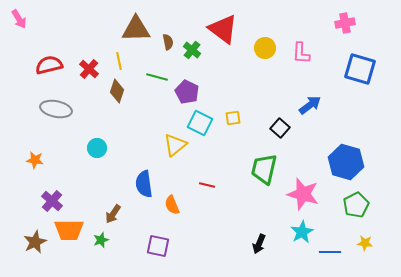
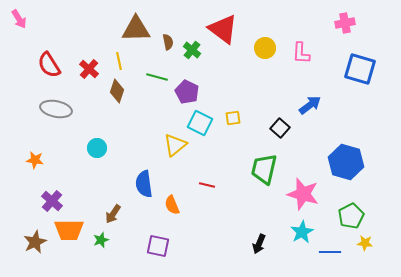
red semicircle: rotated 108 degrees counterclockwise
green pentagon: moved 5 px left, 11 px down
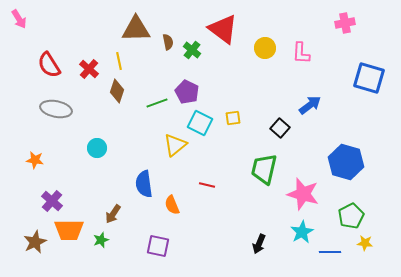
blue square: moved 9 px right, 9 px down
green line: moved 26 px down; rotated 35 degrees counterclockwise
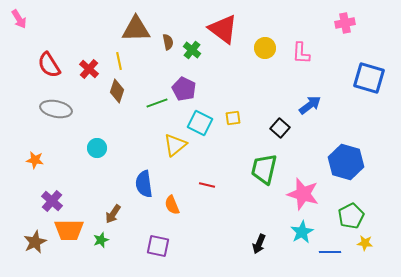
purple pentagon: moved 3 px left, 3 px up
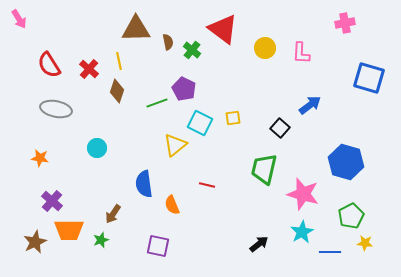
orange star: moved 5 px right, 2 px up
black arrow: rotated 150 degrees counterclockwise
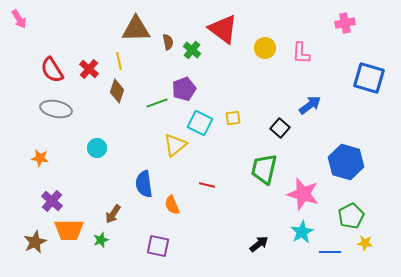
red semicircle: moved 3 px right, 5 px down
purple pentagon: rotated 25 degrees clockwise
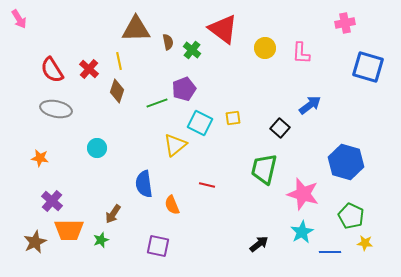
blue square: moved 1 px left, 11 px up
green pentagon: rotated 20 degrees counterclockwise
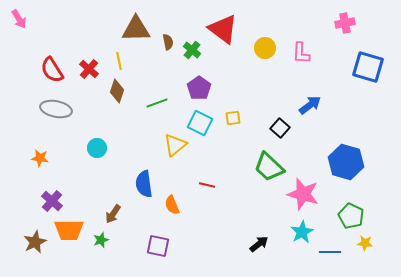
purple pentagon: moved 15 px right, 1 px up; rotated 15 degrees counterclockwise
green trapezoid: moved 5 px right, 2 px up; rotated 60 degrees counterclockwise
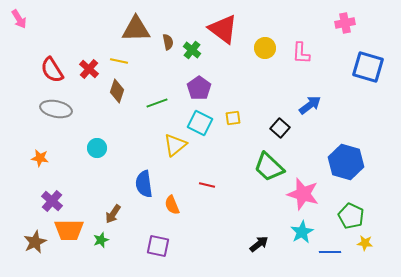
yellow line: rotated 66 degrees counterclockwise
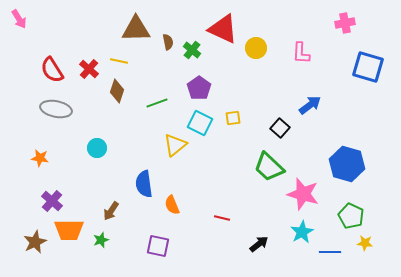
red triangle: rotated 12 degrees counterclockwise
yellow circle: moved 9 px left
blue hexagon: moved 1 px right, 2 px down
red line: moved 15 px right, 33 px down
brown arrow: moved 2 px left, 3 px up
